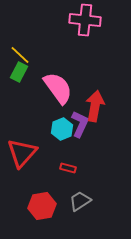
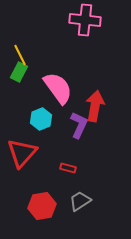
yellow line: rotated 20 degrees clockwise
purple L-shape: moved 1 px left, 1 px down
cyan hexagon: moved 21 px left, 10 px up
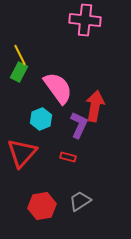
red rectangle: moved 11 px up
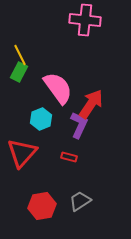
red arrow: moved 4 px left, 2 px up; rotated 24 degrees clockwise
red rectangle: moved 1 px right
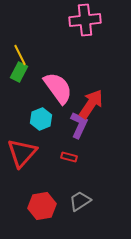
pink cross: rotated 12 degrees counterclockwise
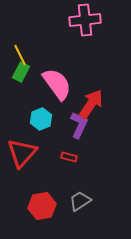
green rectangle: moved 2 px right
pink semicircle: moved 1 px left, 4 px up
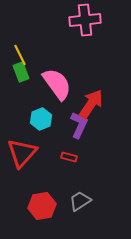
green rectangle: rotated 48 degrees counterclockwise
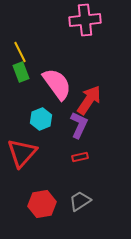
yellow line: moved 3 px up
red arrow: moved 2 px left, 4 px up
red rectangle: moved 11 px right; rotated 28 degrees counterclockwise
red hexagon: moved 2 px up
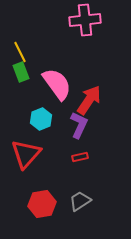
red triangle: moved 4 px right, 1 px down
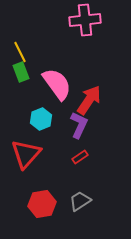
red rectangle: rotated 21 degrees counterclockwise
